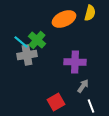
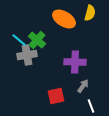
orange ellipse: rotated 55 degrees clockwise
cyan line: moved 2 px left, 2 px up
red square: moved 6 px up; rotated 18 degrees clockwise
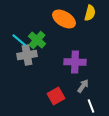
red square: rotated 18 degrees counterclockwise
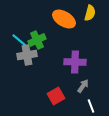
green cross: rotated 24 degrees clockwise
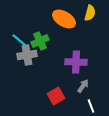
green cross: moved 3 px right, 1 px down
purple cross: moved 1 px right
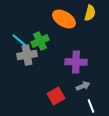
gray arrow: rotated 32 degrees clockwise
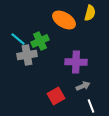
orange ellipse: moved 1 px down
cyan line: moved 1 px left, 1 px up
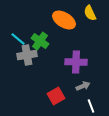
yellow semicircle: rotated 140 degrees clockwise
green cross: rotated 30 degrees counterclockwise
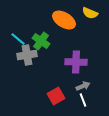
yellow semicircle: rotated 42 degrees counterclockwise
green cross: moved 1 px right
white line: moved 8 px left, 6 px up
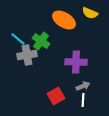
white line: rotated 24 degrees clockwise
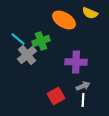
green cross: rotated 36 degrees clockwise
gray cross: rotated 30 degrees counterclockwise
